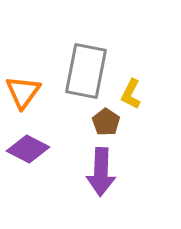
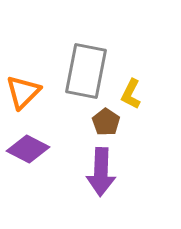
orange triangle: rotated 9 degrees clockwise
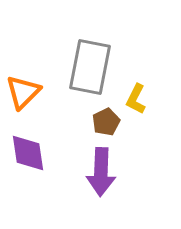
gray rectangle: moved 4 px right, 4 px up
yellow L-shape: moved 5 px right, 5 px down
brown pentagon: rotated 12 degrees clockwise
purple diamond: moved 4 px down; rotated 54 degrees clockwise
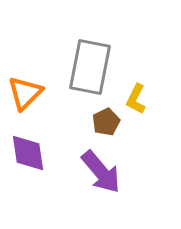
orange triangle: moved 2 px right, 1 px down
purple arrow: rotated 42 degrees counterclockwise
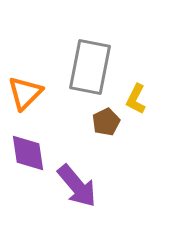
purple arrow: moved 24 px left, 14 px down
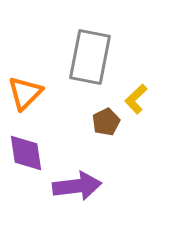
gray rectangle: moved 10 px up
yellow L-shape: rotated 20 degrees clockwise
purple diamond: moved 2 px left
purple arrow: rotated 57 degrees counterclockwise
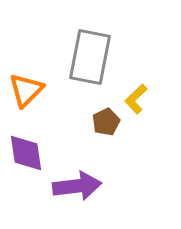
orange triangle: moved 1 px right, 3 px up
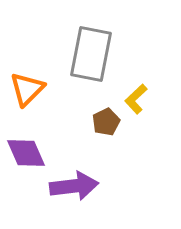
gray rectangle: moved 1 px right, 3 px up
orange triangle: moved 1 px right, 1 px up
purple diamond: rotated 15 degrees counterclockwise
purple arrow: moved 3 px left
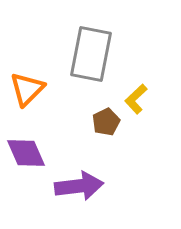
purple arrow: moved 5 px right
